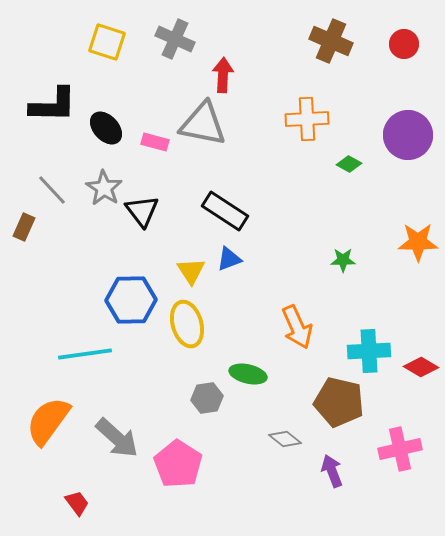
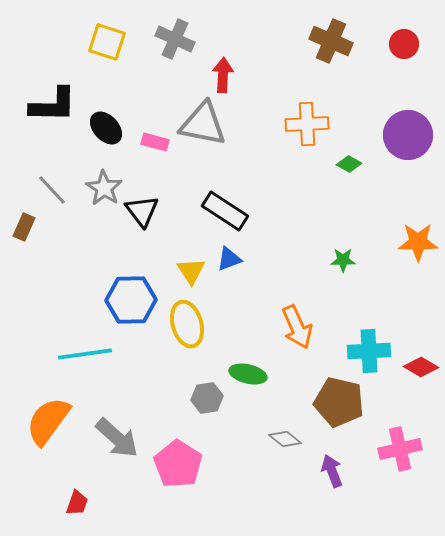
orange cross: moved 5 px down
red trapezoid: rotated 56 degrees clockwise
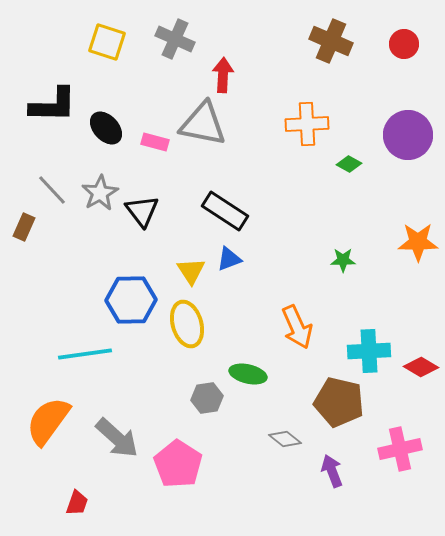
gray star: moved 4 px left, 5 px down; rotated 9 degrees clockwise
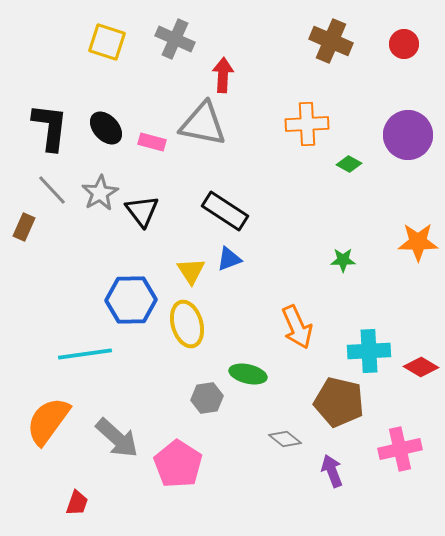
black L-shape: moved 3 px left, 22 px down; rotated 84 degrees counterclockwise
pink rectangle: moved 3 px left
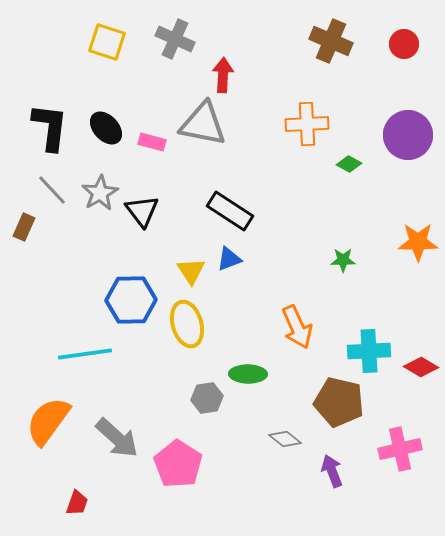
black rectangle: moved 5 px right
green ellipse: rotated 12 degrees counterclockwise
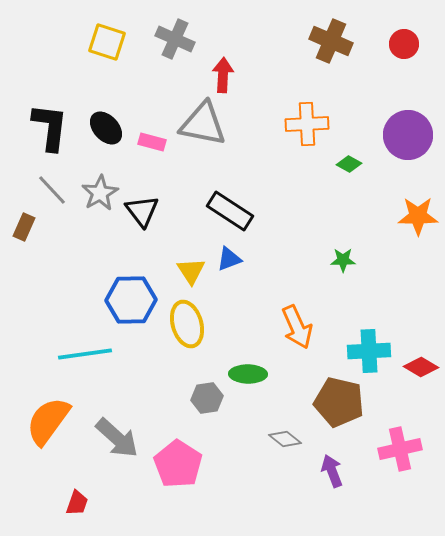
orange star: moved 26 px up
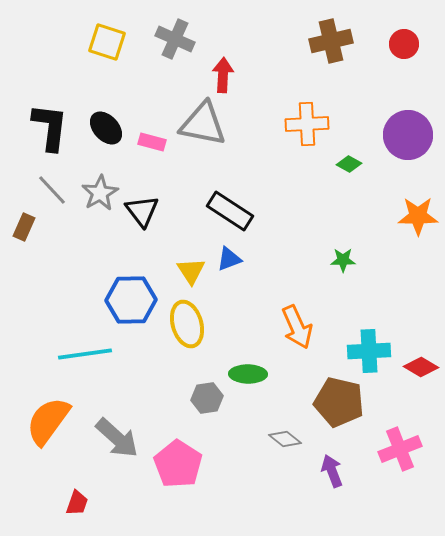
brown cross: rotated 36 degrees counterclockwise
pink cross: rotated 9 degrees counterclockwise
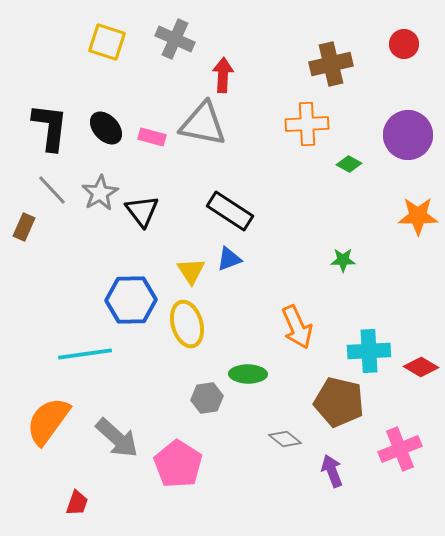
brown cross: moved 23 px down
pink rectangle: moved 5 px up
